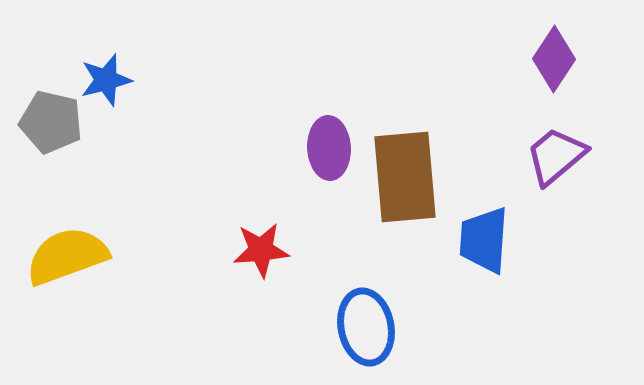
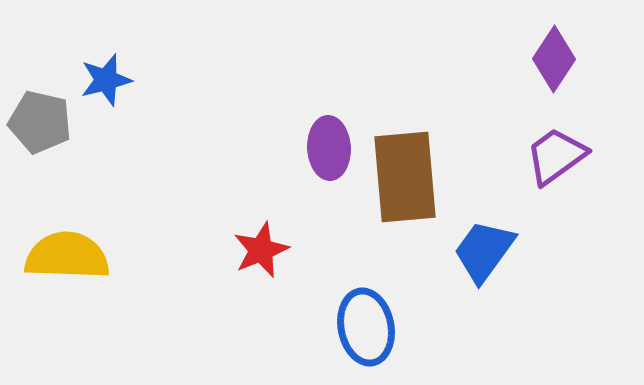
gray pentagon: moved 11 px left
purple trapezoid: rotated 4 degrees clockwise
blue trapezoid: moved 11 px down; rotated 32 degrees clockwise
red star: rotated 18 degrees counterclockwise
yellow semicircle: rotated 22 degrees clockwise
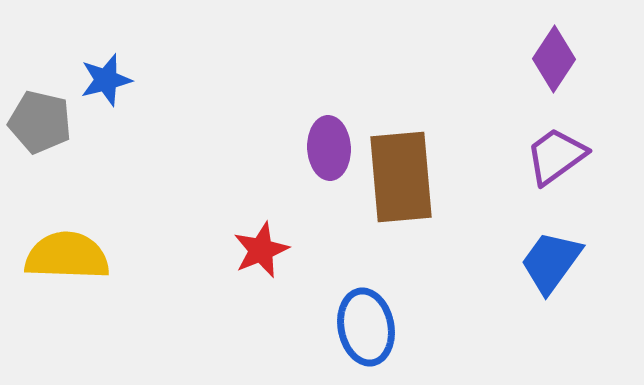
brown rectangle: moved 4 px left
blue trapezoid: moved 67 px right, 11 px down
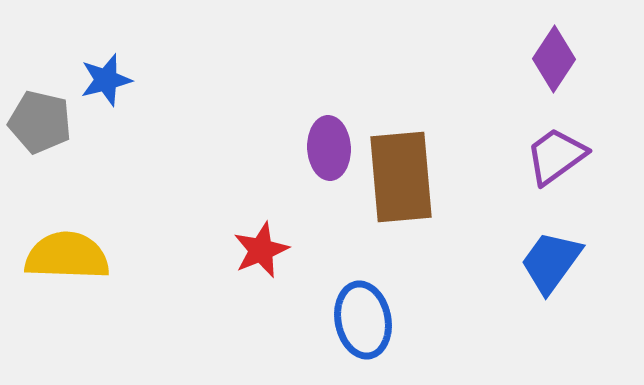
blue ellipse: moved 3 px left, 7 px up
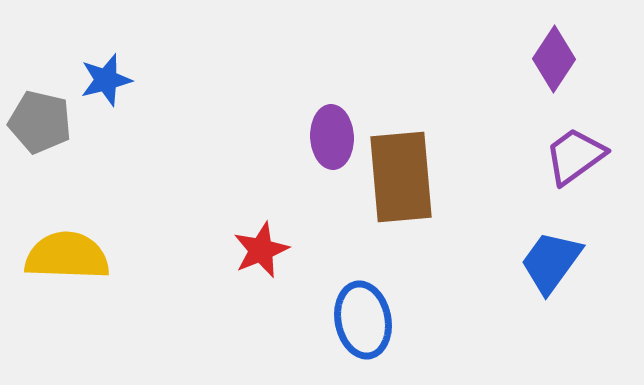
purple ellipse: moved 3 px right, 11 px up
purple trapezoid: moved 19 px right
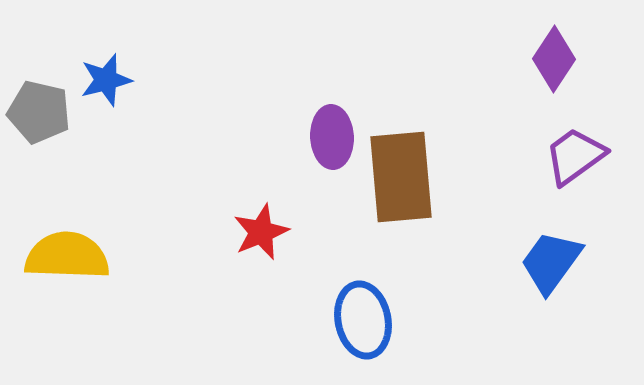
gray pentagon: moved 1 px left, 10 px up
red star: moved 18 px up
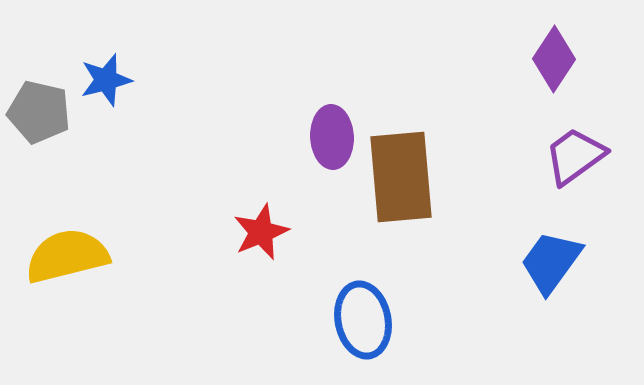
yellow semicircle: rotated 16 degrees counterclockwise
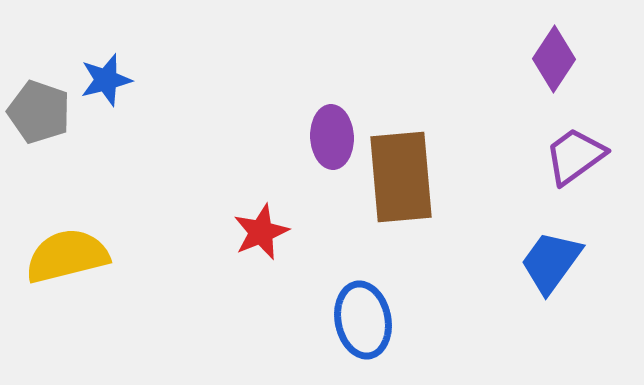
gray pentagon: rotated 6 degrees clockwise
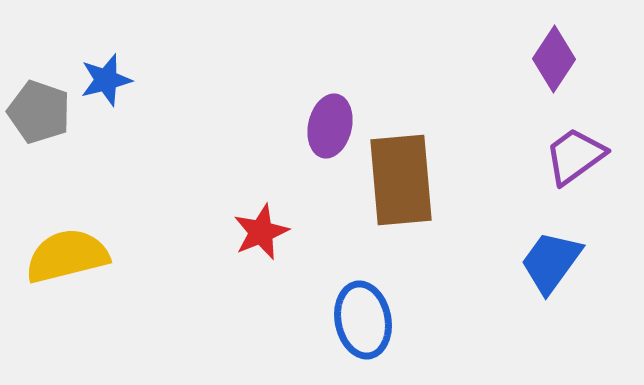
purple ellipse: moved 2 px left, 11 px up; rotated 16 degrees clockwise
brown rectangle: moved 3 px down
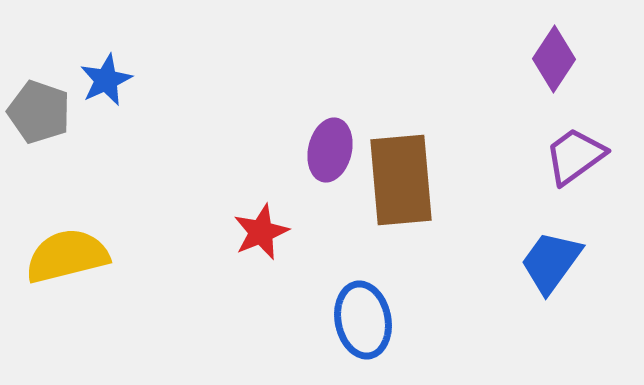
blue star: rotated 10 degrees counterclockwise
purple ellipse: moved 24 px down
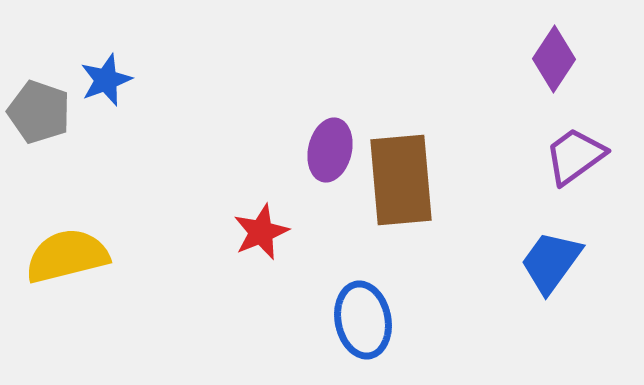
blue star: rotated 4 degrees clockwise
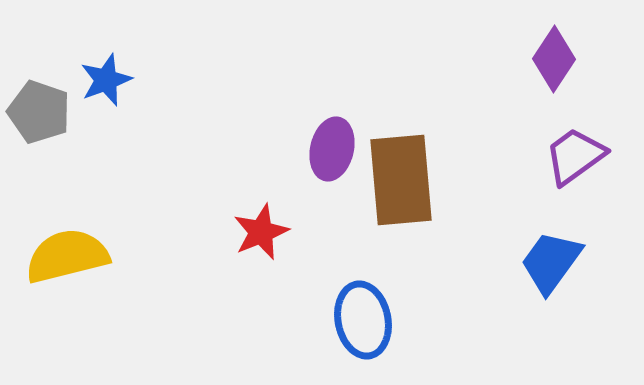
purple ellipse: moved 2 px right, 1 px up
